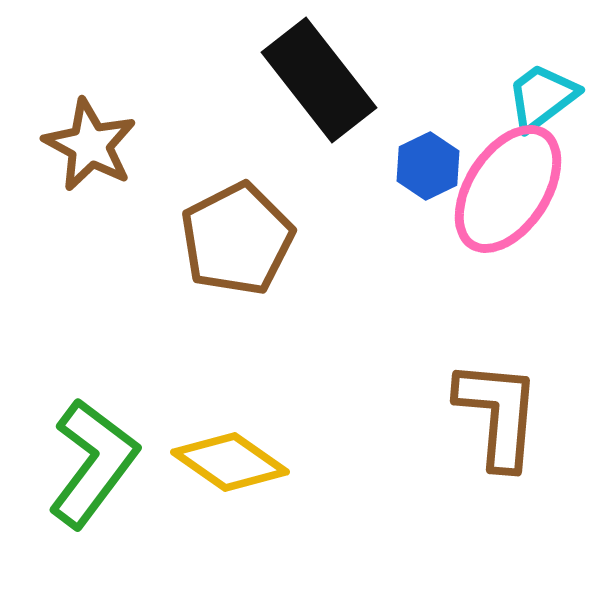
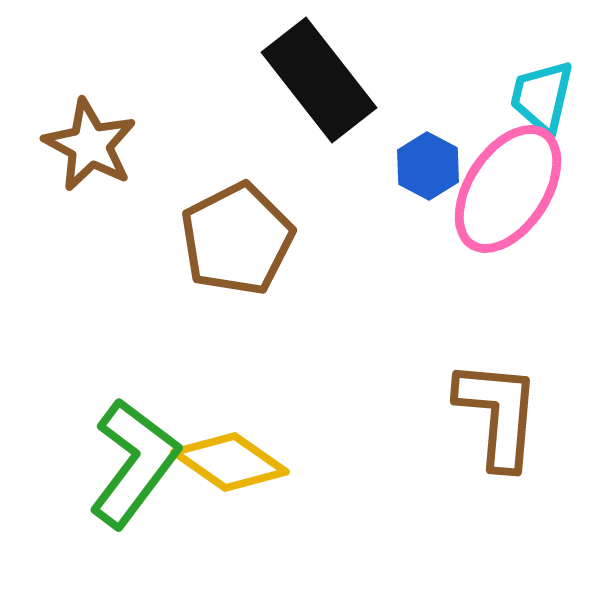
cyan trapezoid: rotated 40 degrees counterclockwise
blue hexagon: rotated 6 degrees counterclockwise
green L-shape: moved 41 px right
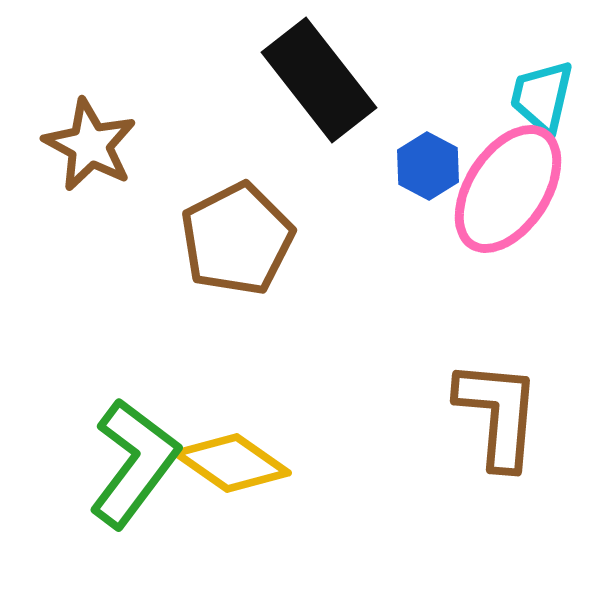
yellow diamond: moved 2 px right, 1 px down
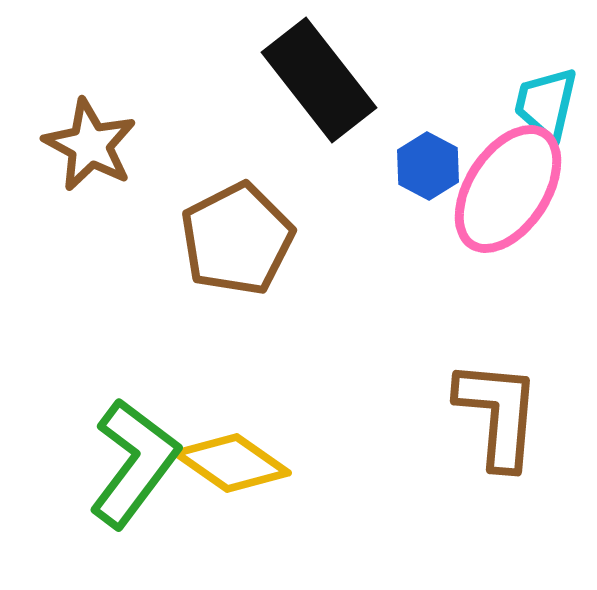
cyan trapezoid: moved 4 px right, 7 px down
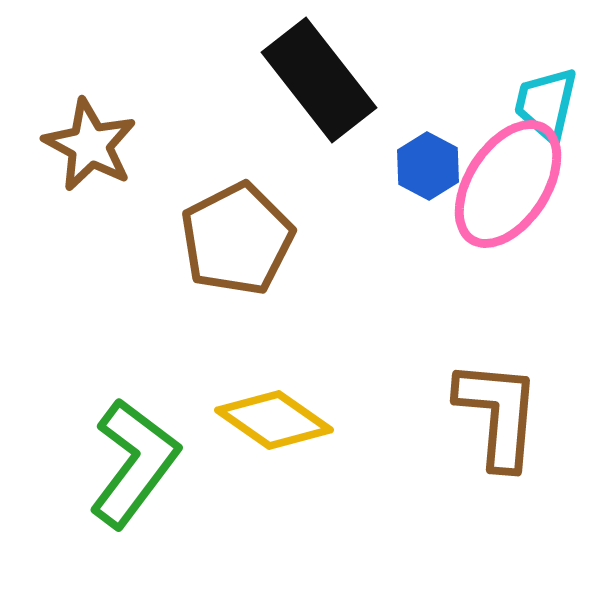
pink ellipse: moved 5 px up
yellow diamond: moved 42 px right, 43 px up
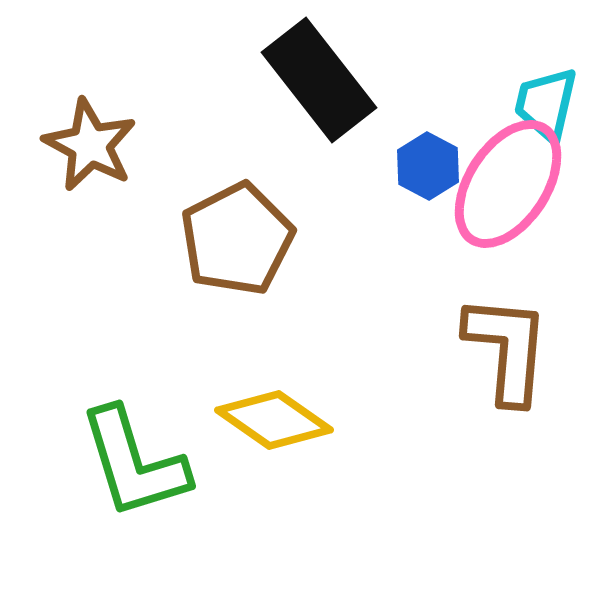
brown L-shape: moved 9 px right, 65 px up
green L-shape: rotated 126 degrees clockwise
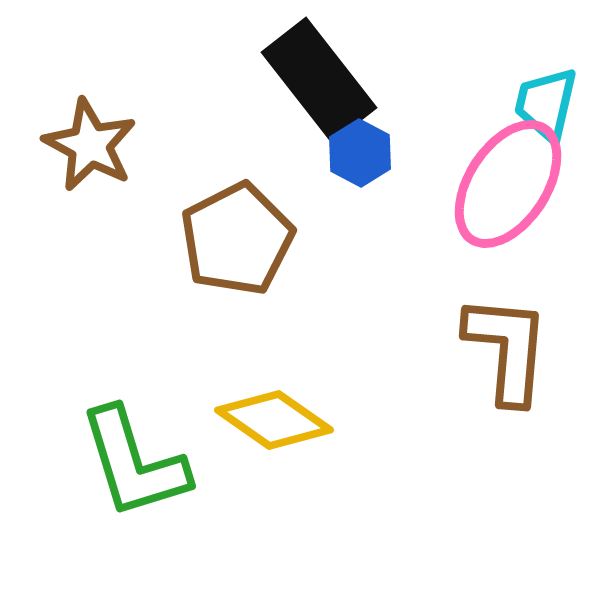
blue hexagon: moved 68 px left, 13 px up
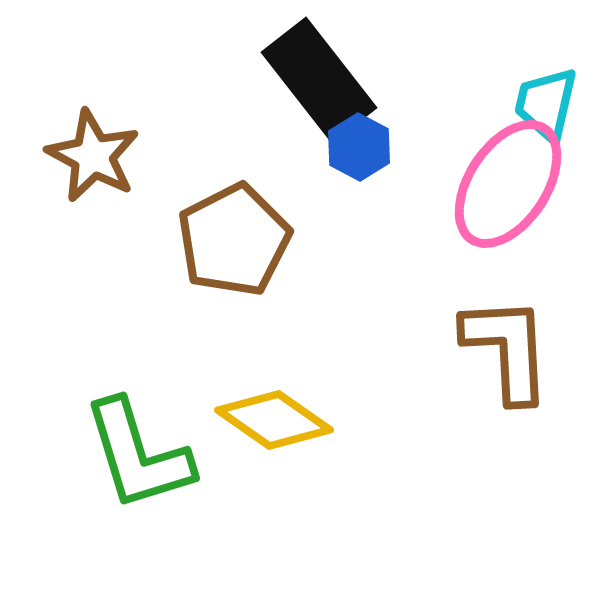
brown star: moved 3 px right, 11 px down
blue hexagon: moved 1 px left, 6 px up
brown pentagon: moved 3 px left, 1 px down
brown L-shape: rotated 8 degrees counterclockwise
green L-shape: moved 4 px right, 8 px up
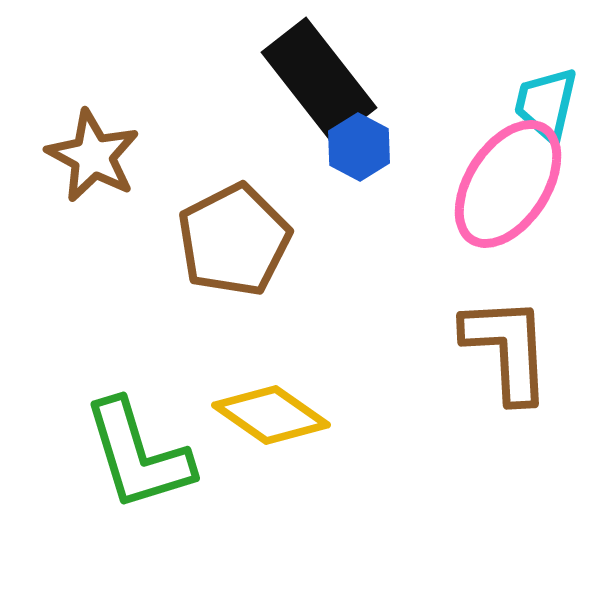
yellow diamond: moved 3 px left, 5 px up
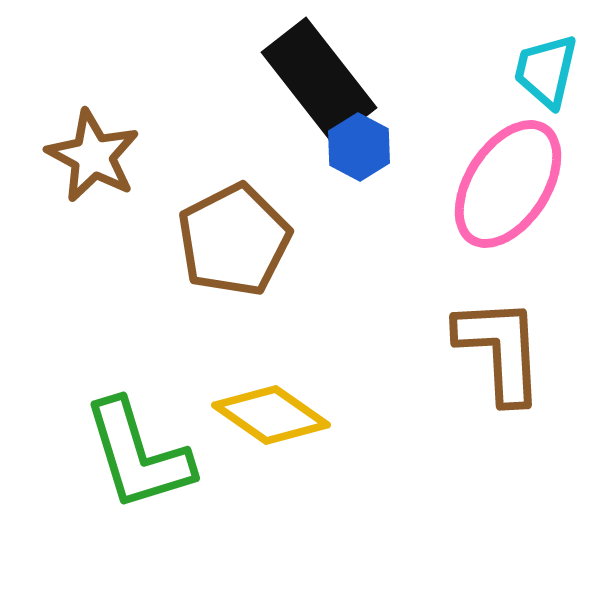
cyan trapezoid: moved 33 px up
brown L-shape: moved 7 px left, 1 px down
